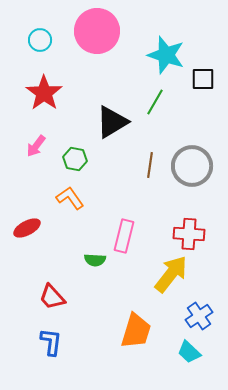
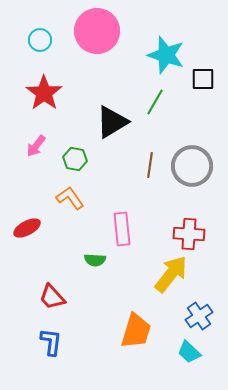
pink rectangle: moved 2 px left, 7 px up; rotated 20 degrees counterclockwise
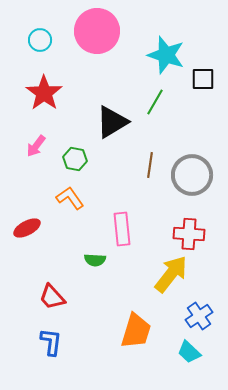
gray circle: moved 9 px down
